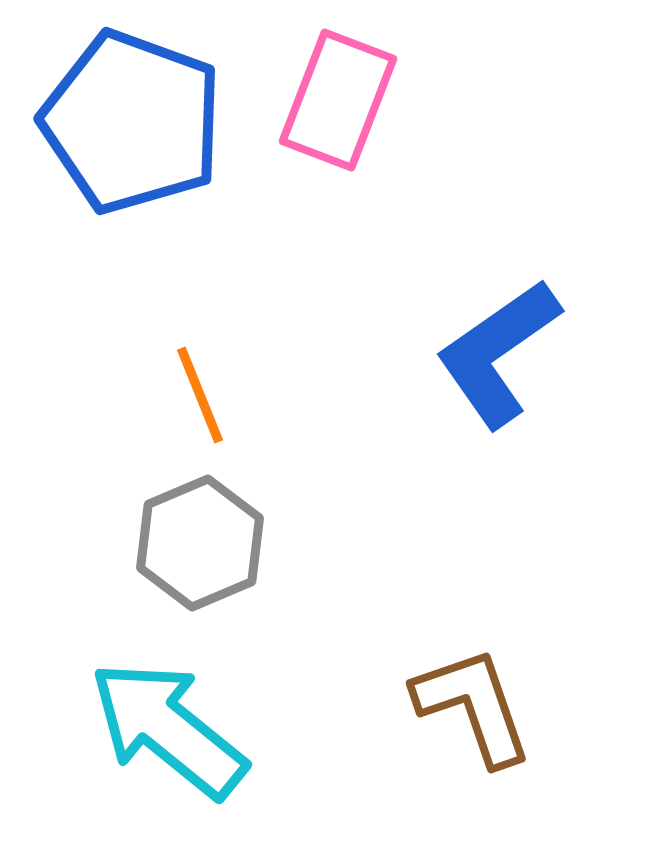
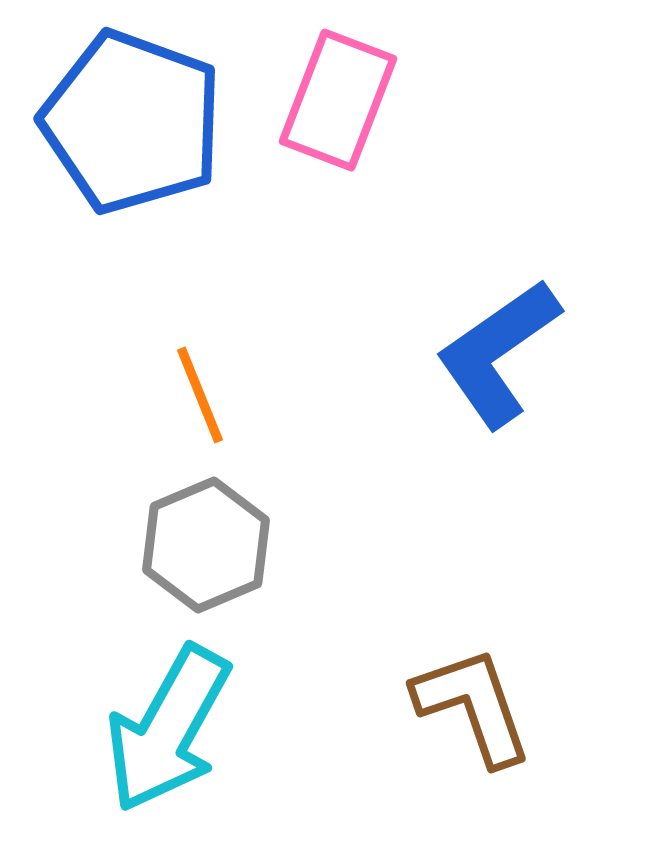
gray hexagon: moved 6 px right, 2 px down
cyan arrow: rotated 100 degrees counterclockwise
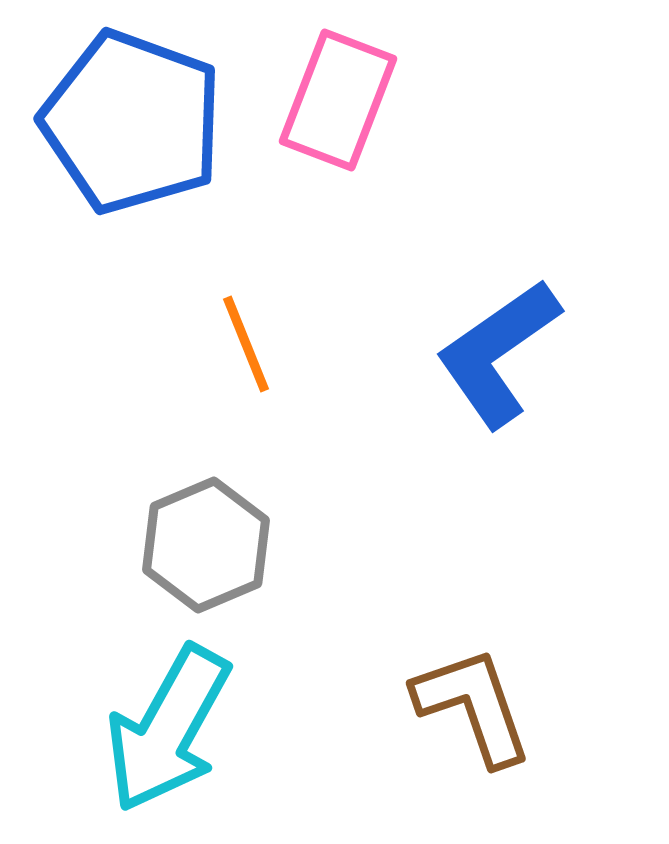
orange line: moved 46 px right, 51 px up
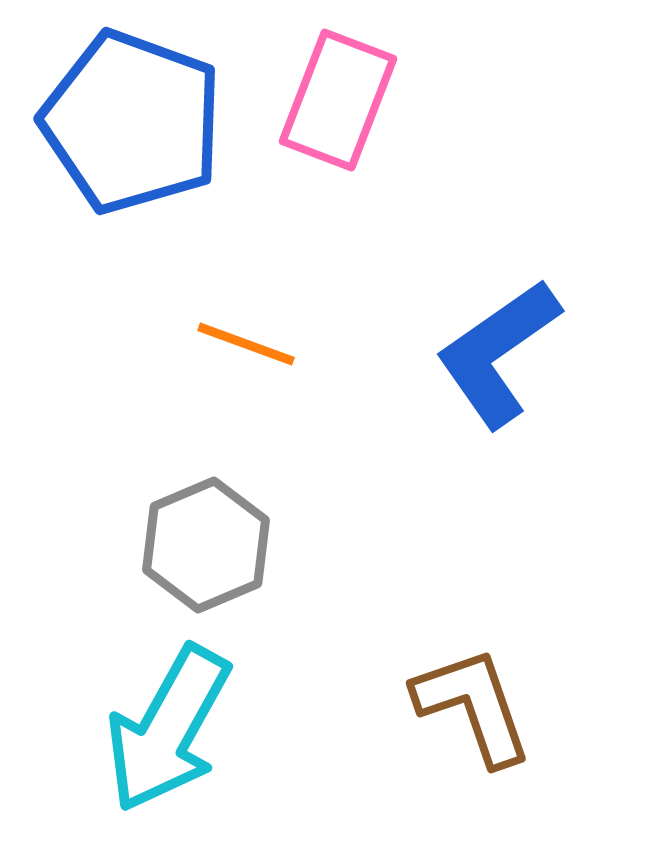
orange line: rotated 48 degrees counterclockwise
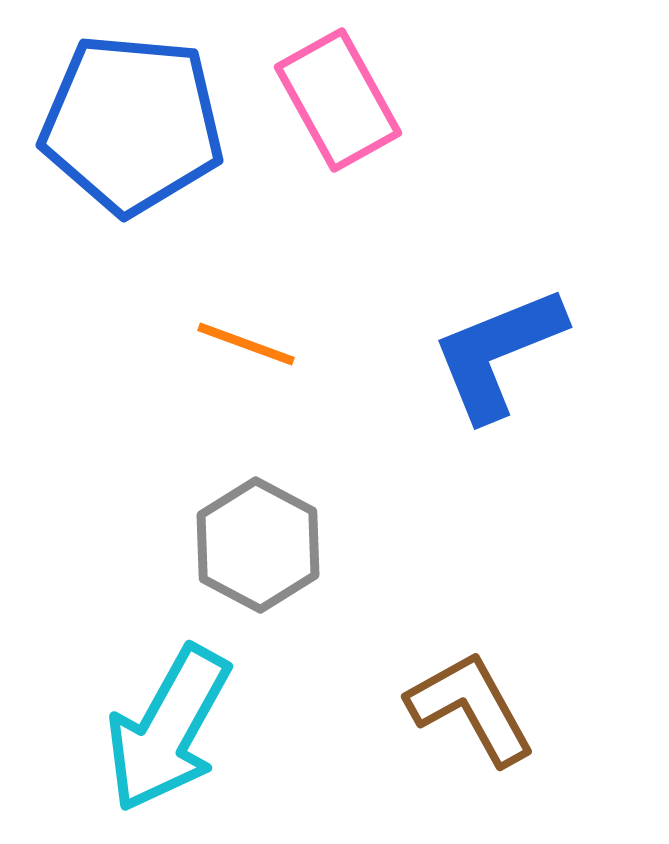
pink rectangle: rotated 50 degrees counterclockwise
blue pentagon: moved 2 px down; rotated 15 degrees counterclockwise
blue L-shape: rotated 13 degrees clockwise
gray hexagon: moved 52 px right; rotated 9 degrees counterclockwise
brown L-shape: moved 2 px left, 2 px down; rotated 10 degrees counterclockwise
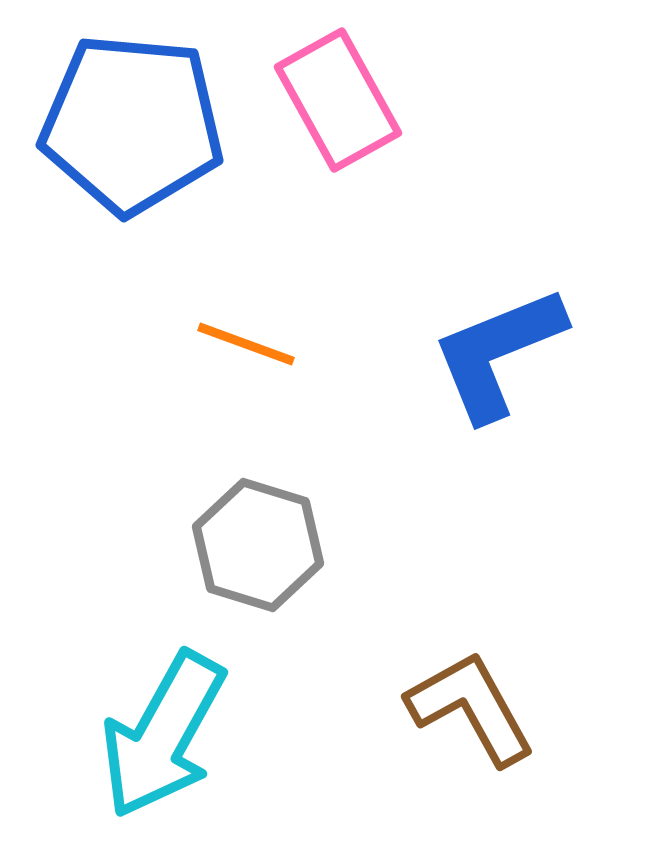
gray hexagon: rotated 11 degrees counterclockwise
cyan arrow: moved 5 px left, 6 px down
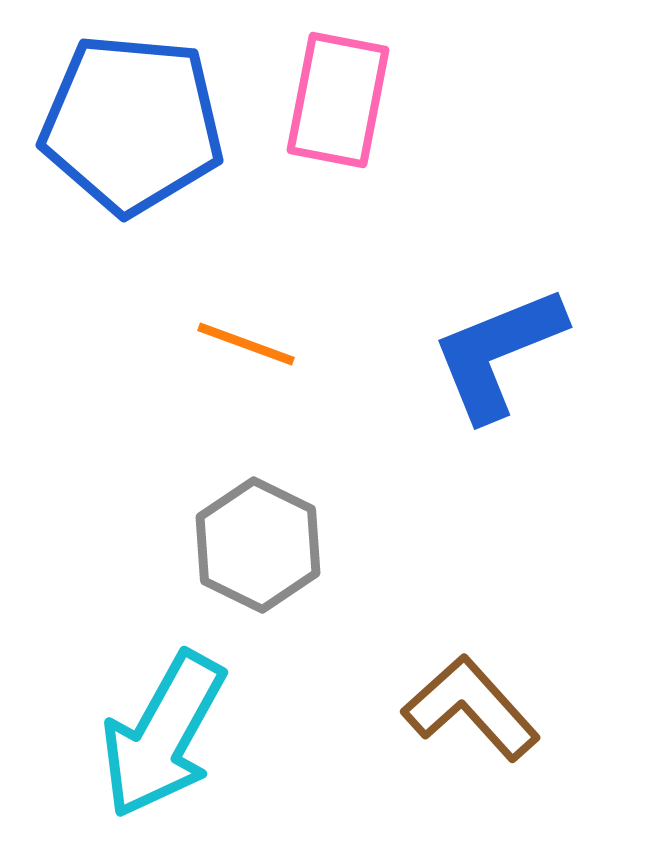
pink rectangle: rotated 40 degrees clockwise
gray hexagon: rotated 9 degrees clockwise
brown L-shape: rotated 13 degrees counterclockwise
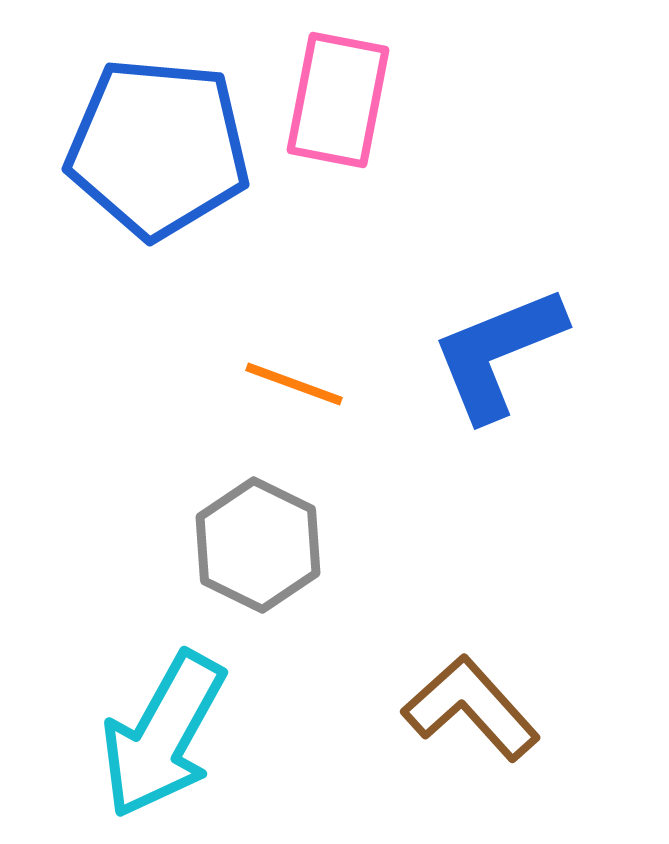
blue pentagon: moved 26 px right, 24 px down
orange line: moved 48 px right, 40 px down
